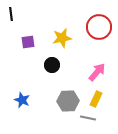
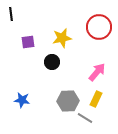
black circle: moved 3 px up
blue star: rotated 14 degrees counterclockwise
gray line: moved 3 px left; rotated 21 degrees clockwise
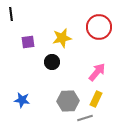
gray line: rotated 49 degrees counterclockwise
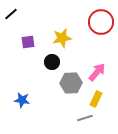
black line: rotated 56 degrees clockwise
red circle: moved 2 px right, 5 px up
gray hexagon: moved 3 px right, 18 px up
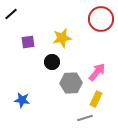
red circle: moved 3 px up
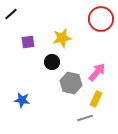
gray hexagon: rotated 15 degrees clockwise
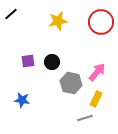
red circle: moved 3 px down
yellow star: moved 4 px left, 17 px up
purple square: moved 19 px down
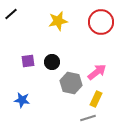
pink arrow: rotated 12 degrees clockwise
gray line: moved 3 px right
